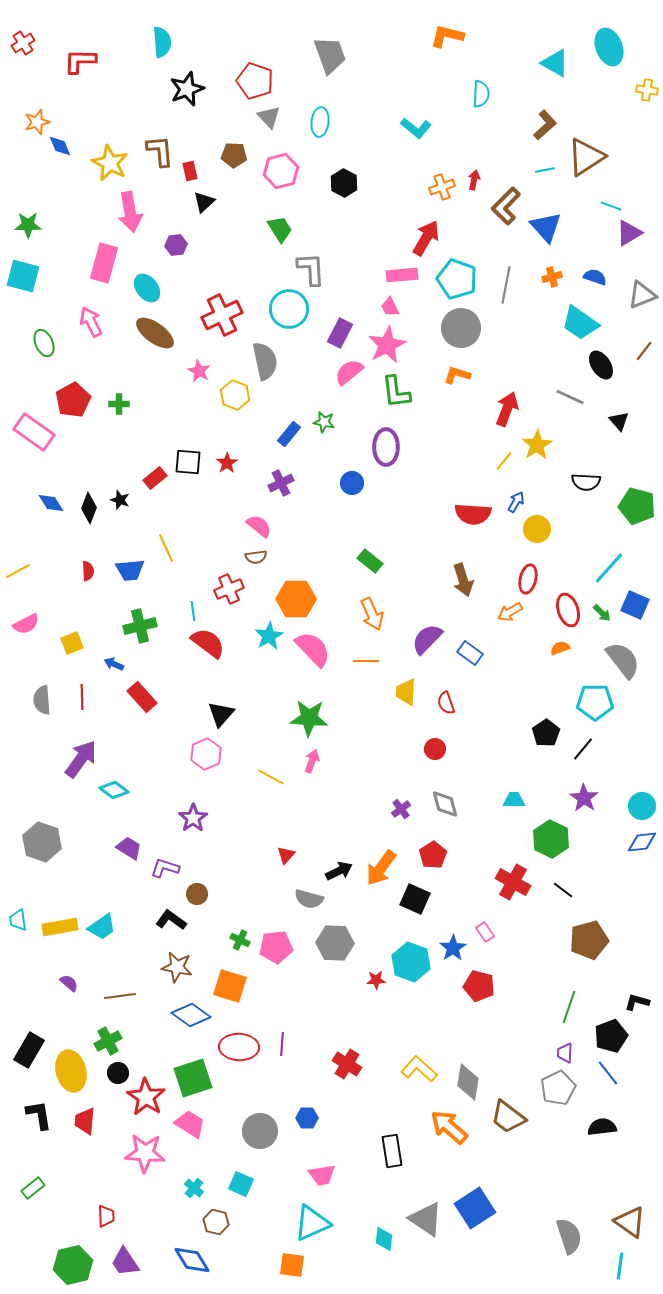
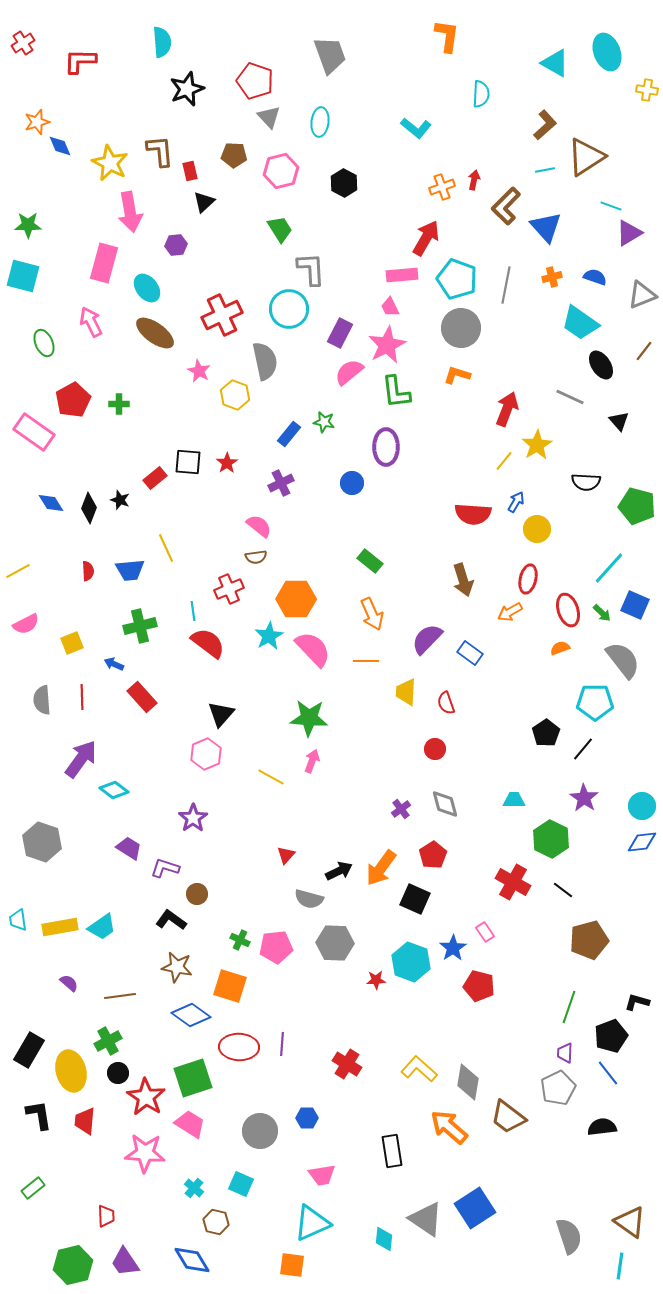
orange L-shape at (447, 36): rotated 84 degrees clockwise
cyan ellipse at (609, 47): moved 2 px left, 5 px down
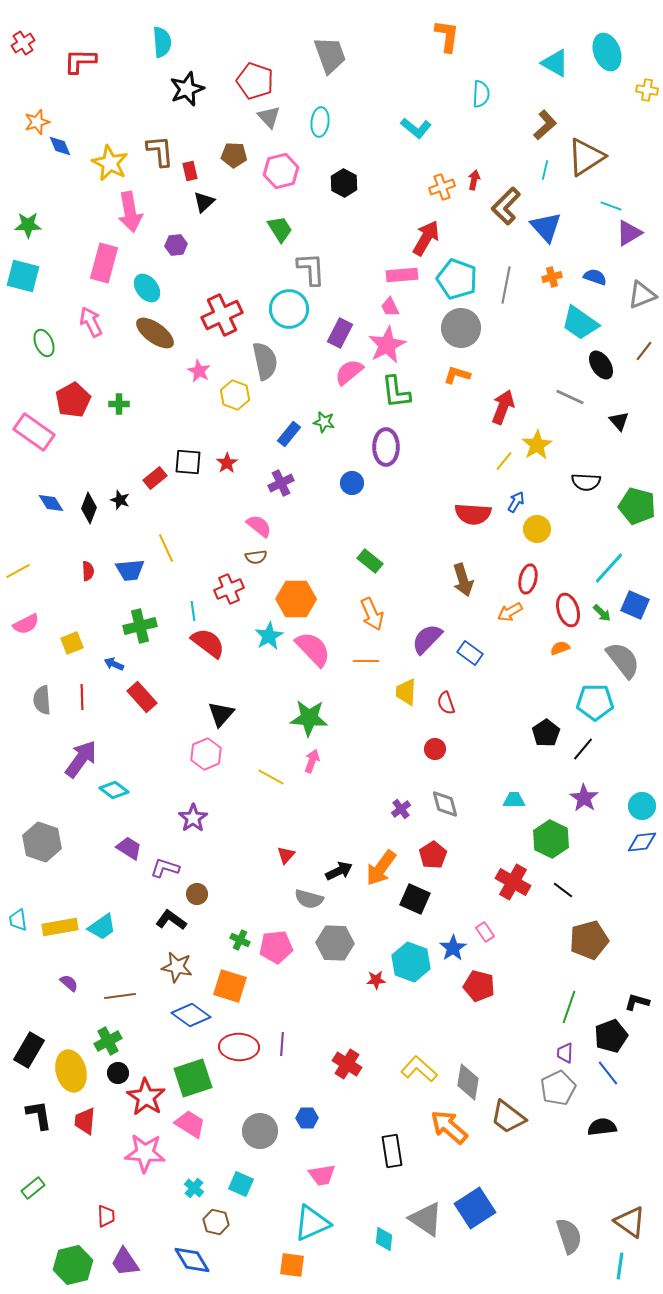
cyan line at (545, 170): rotated 66 degrees counterclockwise
red arrow at (507, 409): moved 4 px left, 2 px up
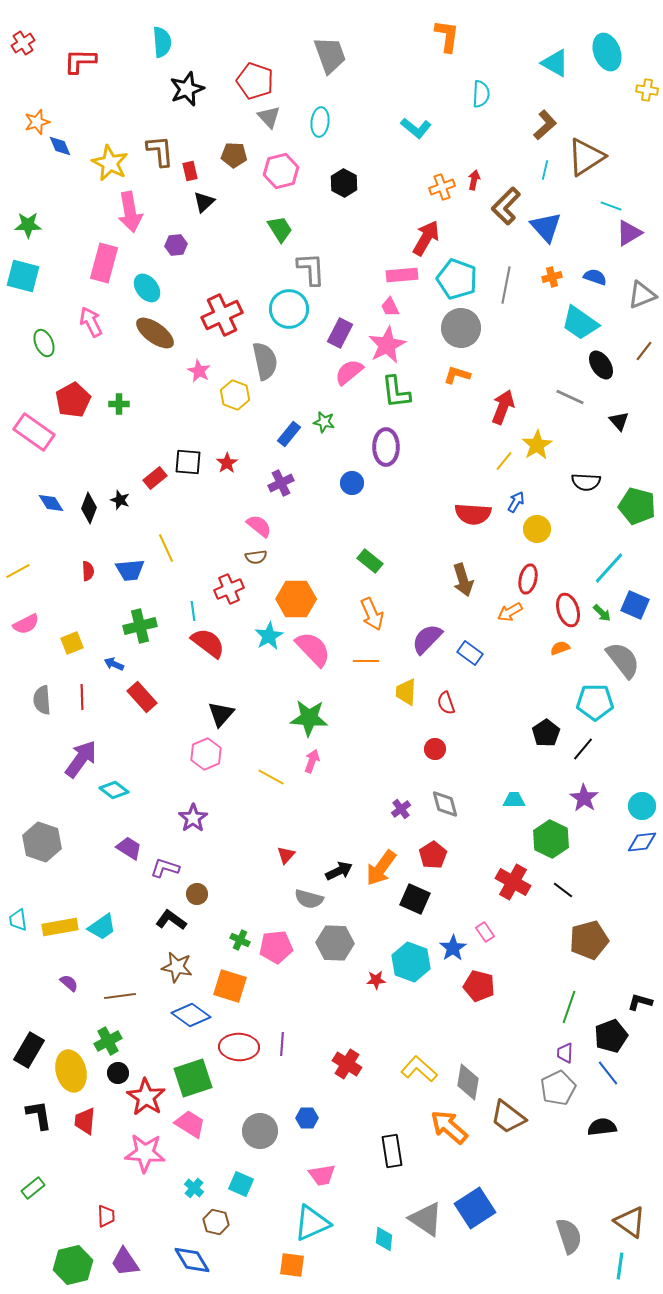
black L-shape at (637, 1002): moved 3 px right
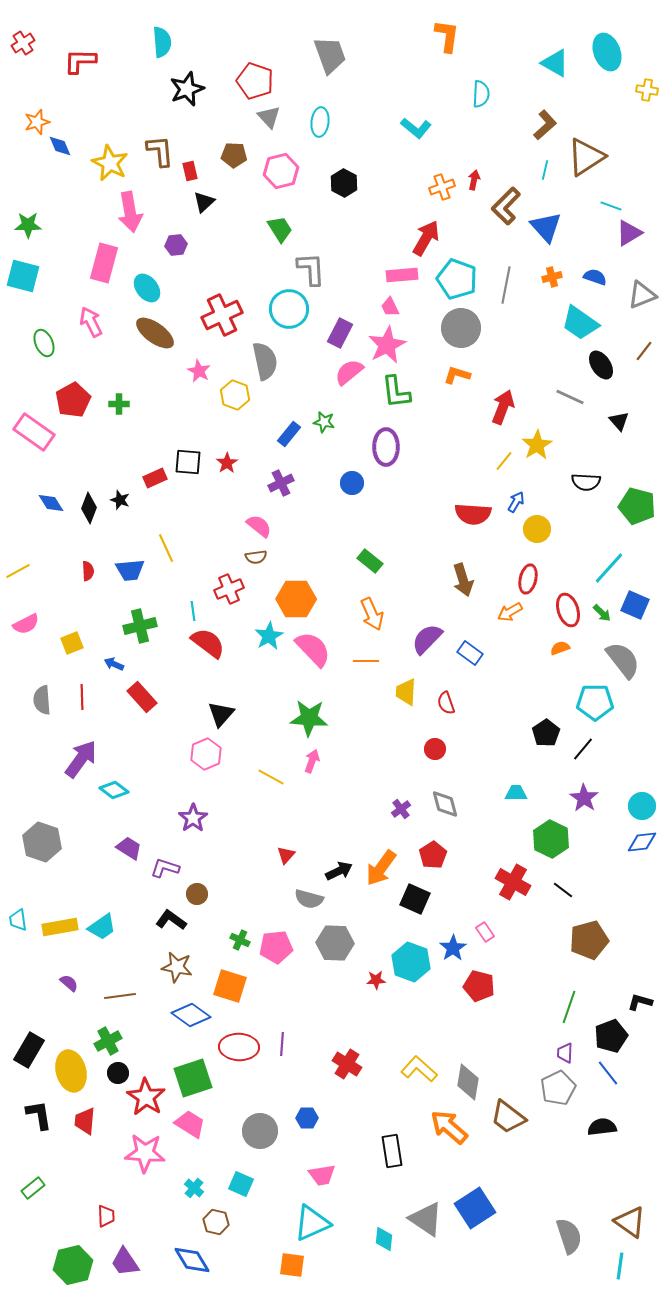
red rectangle at (155, 478): rotated 15 degrees clockwise
cyan trapezoid at (514, 800): moved 2 px right, 7 px up
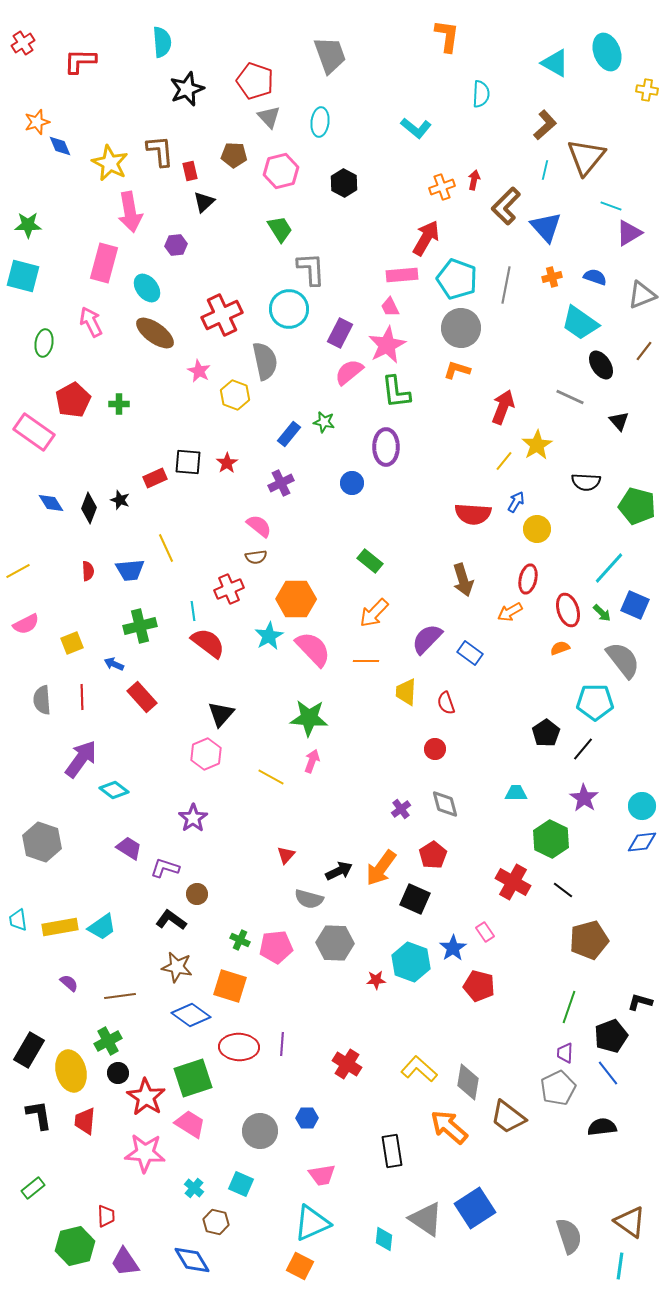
brown triangle at (586, 157): rotated 18 degrees counterclockwise
green ellipse at (44, 343): rotated 32 degrees clockwise
orange L-shape at (457, 375): moved 5 px up
orange arrow at (372, 614): moved 2 px right, 1 px up; rotated 68 degrees clockwise
green hexagon at (73, 1265): moved 2 px right, 19 px up
orange square at (292, 1265): moved 8 px right, 1 px down; rotated 20 degrees clockwise
